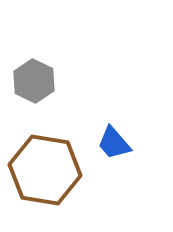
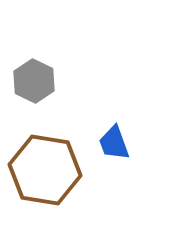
blue trapezoid: rotated 21 degrees clockwise
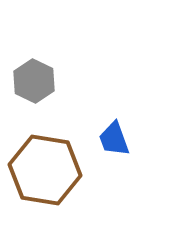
blue trapezoid: moved 4 px up
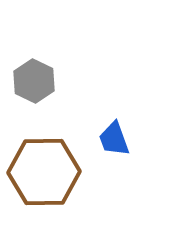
brown hexagon: moved 1 px left, 2 px down; rotated 10 degrees counterclockwise
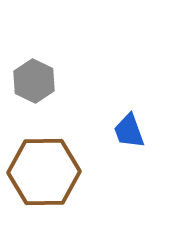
blue trapezoid: moved 15 px right, 8 px up
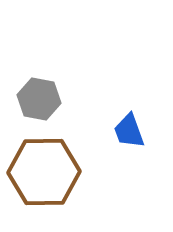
gray hexagon: moved 5 px right, 18 px down; rotated 15 degrees counterclockwise
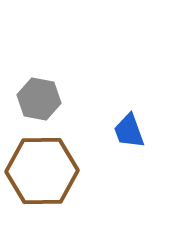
brown hexagon: moved 2 px left, 1 px up
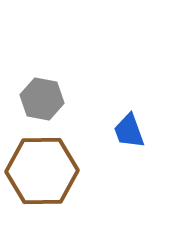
gray hexagon: moved 3 px right
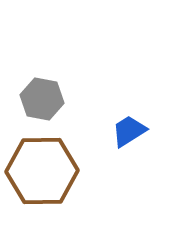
blue trapezoid: rotated 78 degrees clockwise
